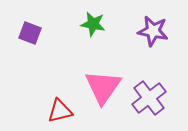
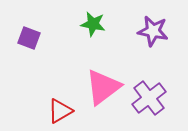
purple square: moved 1 px left, 5 px down
pink triangle: rotated 18 degrees clockwise
red triangle: rotated 16 degrees counterclockwise
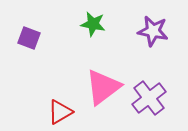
red triangle: moved 1 px down
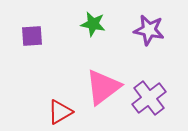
purple star: moved 4 px left, 1 px up
purple square: moved 3 px right, 2 px up; rotated 25 degrees counterclockwise
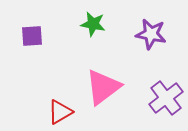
purple star: moved 2 px right, 4 px down
purple cross: moved 17 px right
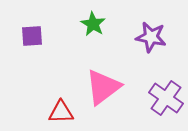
green star: rotated 20 degrees clockwise
purple star: moved 3 px down
purple cross: rotated 16 degrees counterclockwise
red triangle: moved 1 px right; rotated 28 degrees clockwise
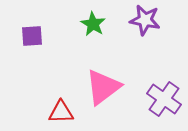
purple star: moved 6 px left, 17 px up
purple cross: moved 2 px left, 1 px down
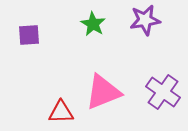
purple star: rotated 20 degrees counterclockwise
purple square: moved 3 px left, 1 px up
pink triangle: moved 5 px down; rotated 15 degrees clockwise
purple cross: moved 1 px left, 7 px up
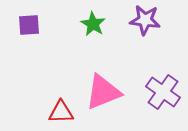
purple star: rotated 16 degrees clockwise
purple square: moved 10 px up
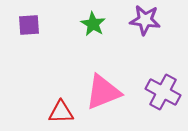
purple cross: rotated 8 degrees counterclockwise
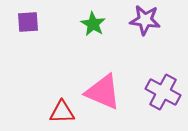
purple square: moved 1 px left, 3 px up
pink triangle: rotated 45 degrees clockwise
red triangle: moved 1 px right
